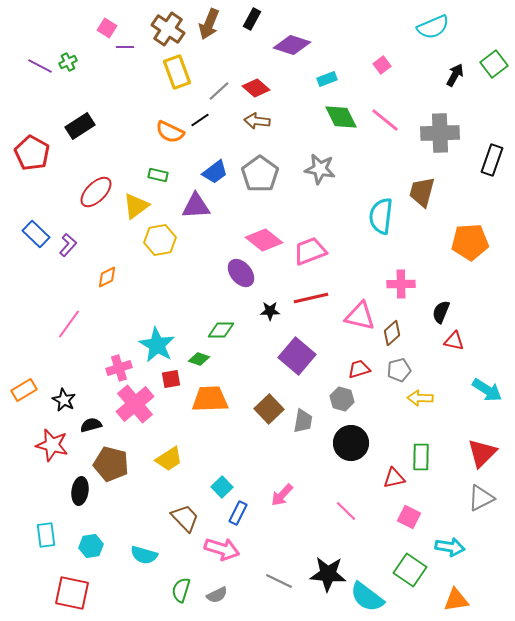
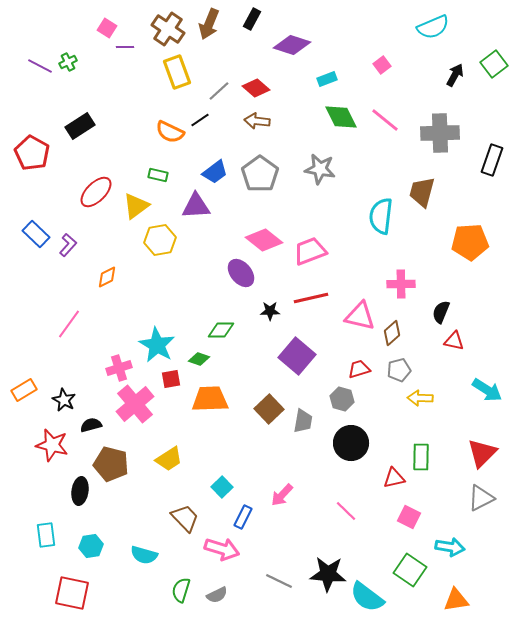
blue rectangle at (238, 513): moved 5 px right, 4 px down
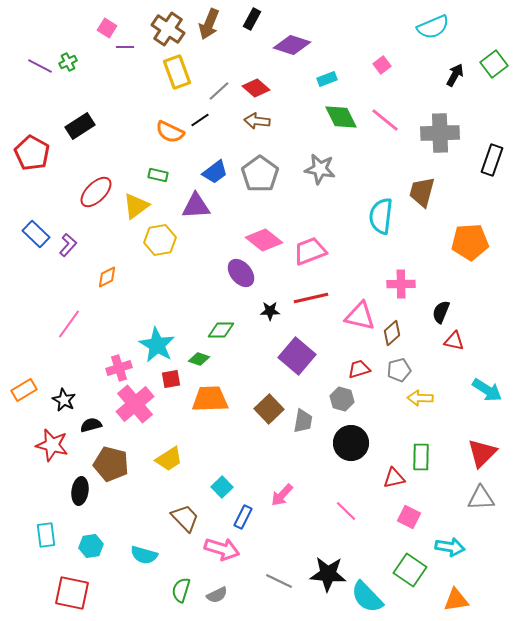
gray triangle at (481, 498): rotated 24 degrees clockwise
cyan semicircle at (367, 597): rotated 9 degrees clockwise
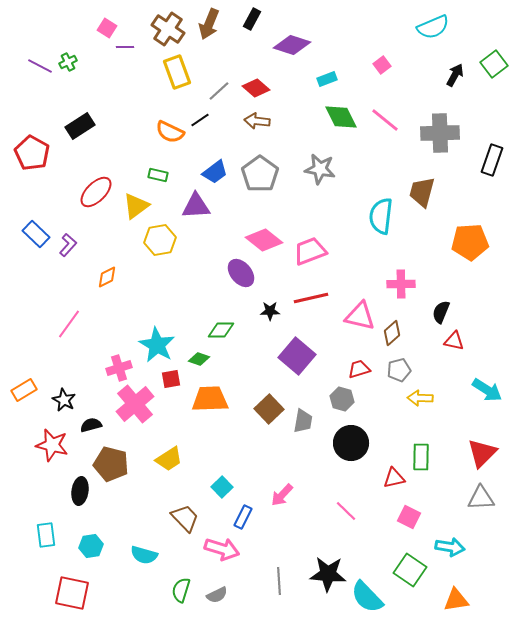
gray line at (279, 581): rotated 60 degrees clockwise
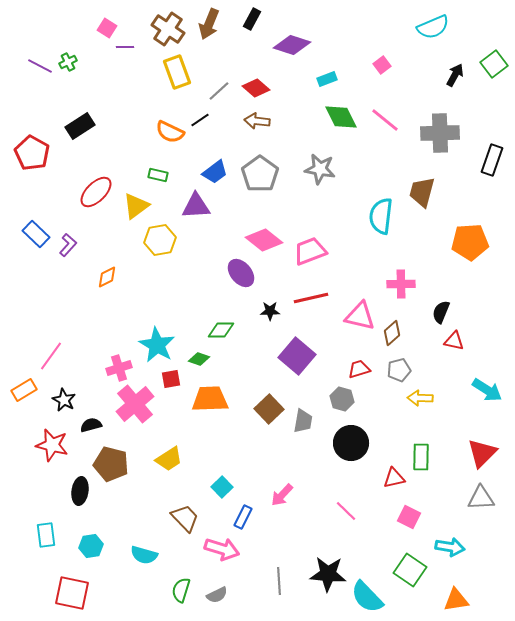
pink line at (69, 324): moved 18 px left, 32 px down
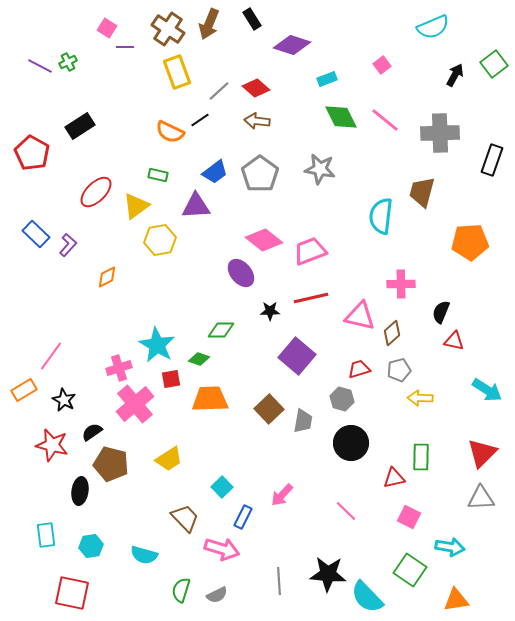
black rectangle at (252, 19): rotated 60 degrees counterclockwise
black semicircle at (91, 425): moved 1 px right, 7 px down; rotated 20 degrees counterclockwise
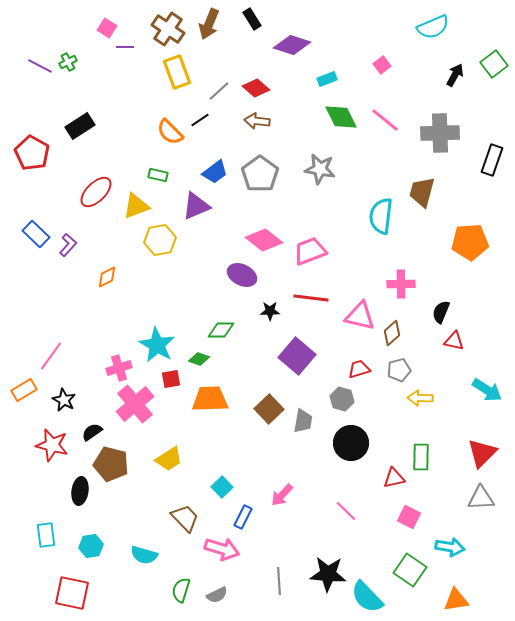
orange semicircle at (170, 132): rotated 20 degrees clockwise
yellow triangle at (136, 206): rotated 16 degrees clockwise
purple triangle at (196, 206): rotated 20 degrees counterclockwise
purple ellipse at (241, 273): moved 1 px right, 2 px down; rotated 24 degrees counterclockwise
red line at (311, 298): rotated 20 degrees clockwise
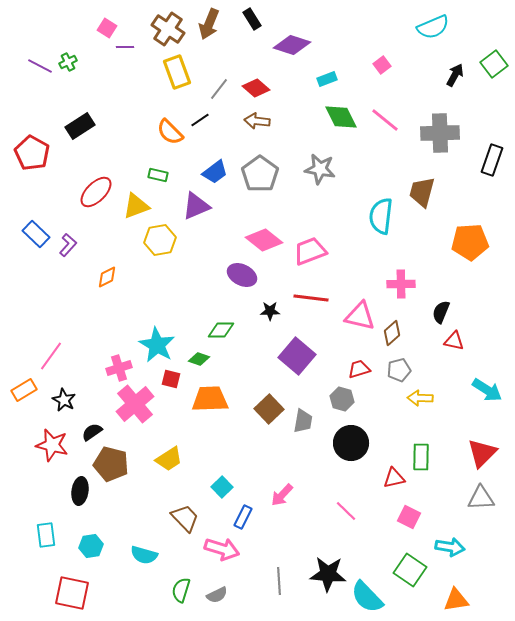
gray line at (219, 91): moved 2 px up; rotated 10 degrees counterclockwise
red square at (171, 379): rotated 24 degrees clockwise
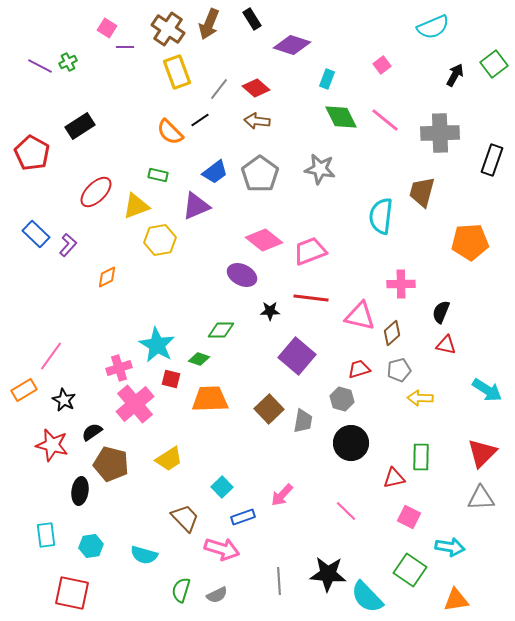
cyan rectangle at (327, 79): rotated 48 degrees counterclockwise
red triangle at (454, 341): moved 8 px left, 4 px down
blue rectangle at (243, 517): rotated 45 degrees clockwise
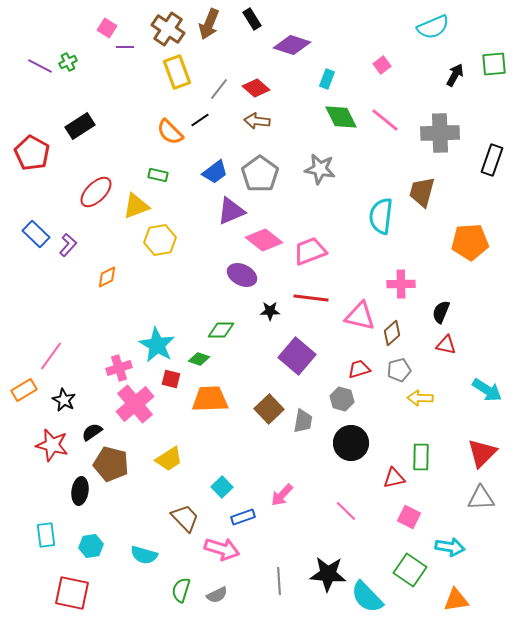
green square at (494, 64): rotated 32 degrees clockwise
purple triangle at (196, 206): moved 35 px right, 5 px down
